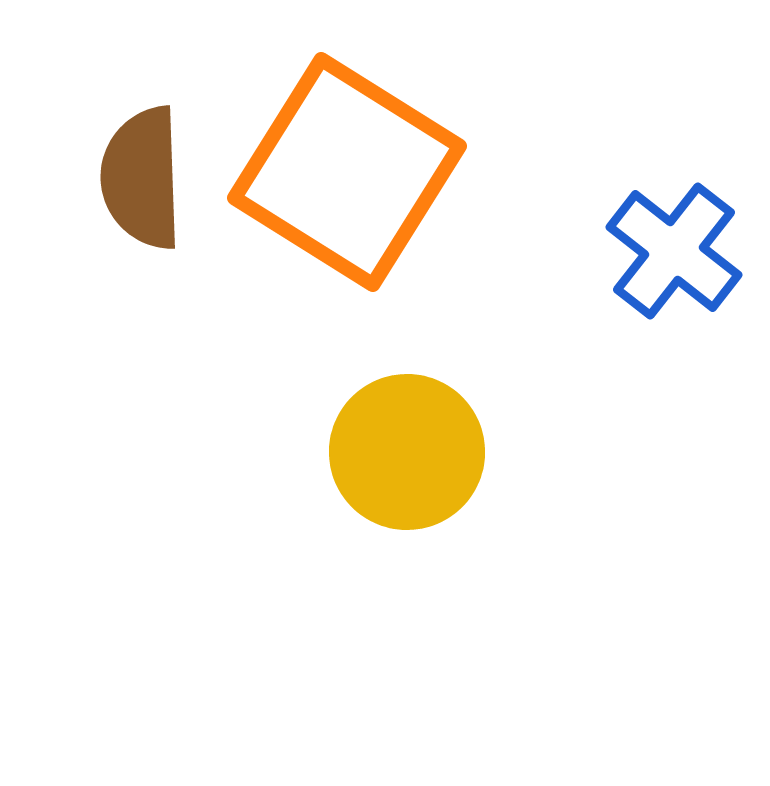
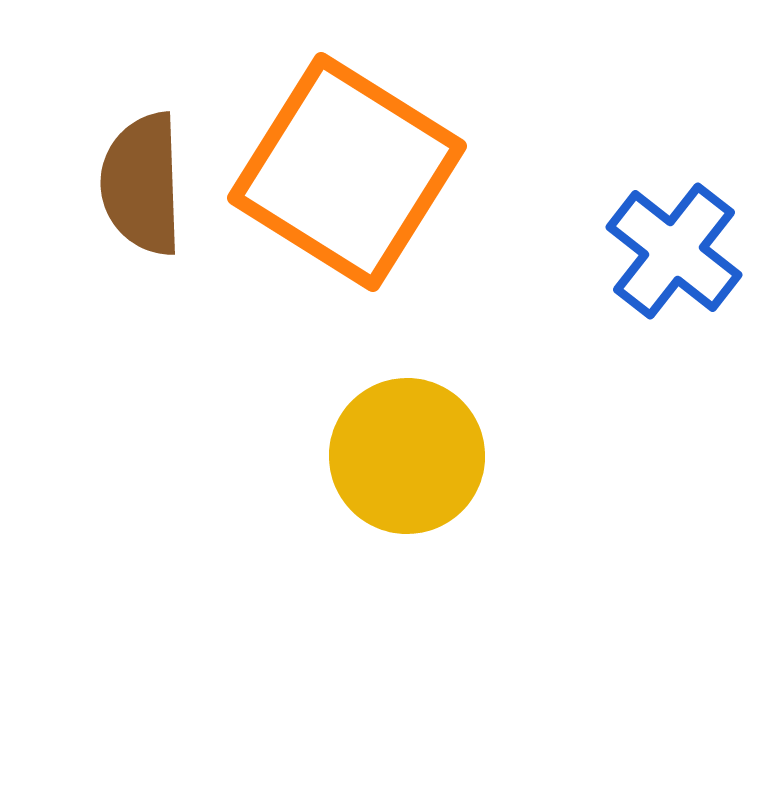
brown semicircle: moved 6 px down
yellow circle: moved 4 px down
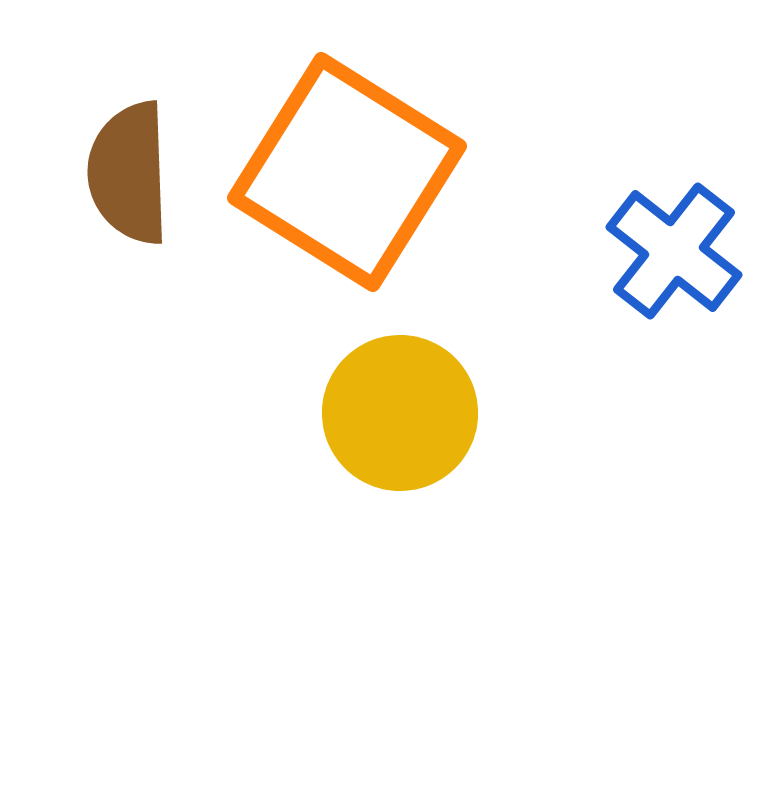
brown semicircle: moved 13 px left, 11 px up
yellow circle: moved 7 px left, 43 px up
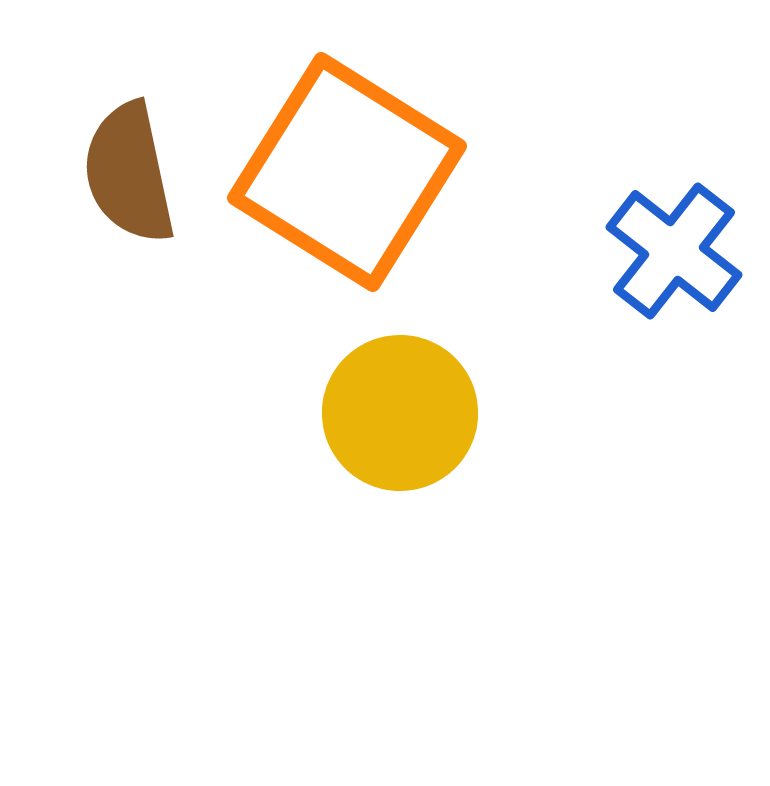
brown semicircle: rotated 10 degrees counterclockwise
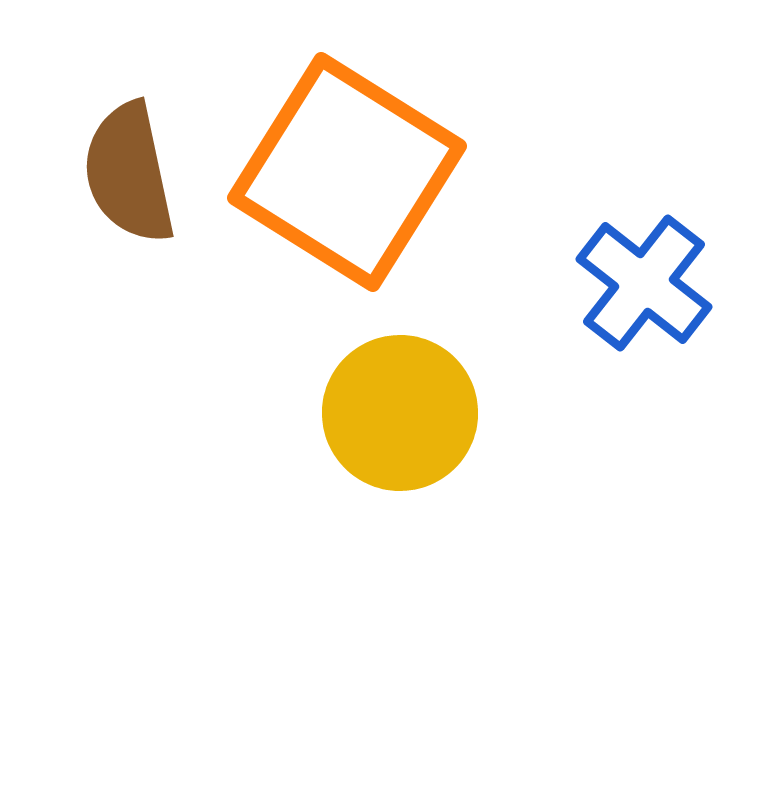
blue cross: moved 30 px left, 32 px down
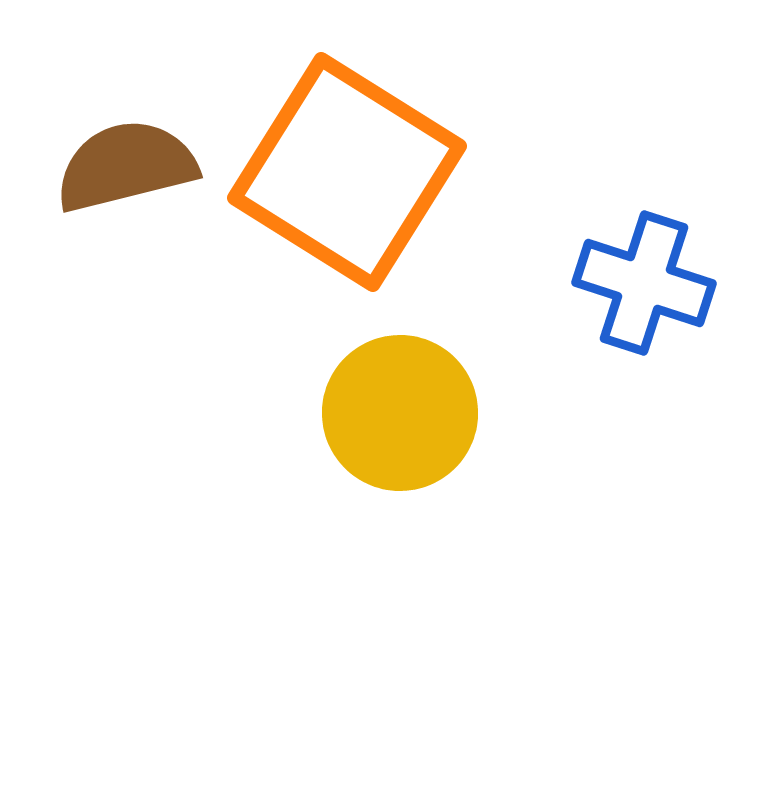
brown semicircle: moved 3 px left, 7 px up; rotated 88 degrees clockwise
blue cross: rotated 20 degrees counterclockwise
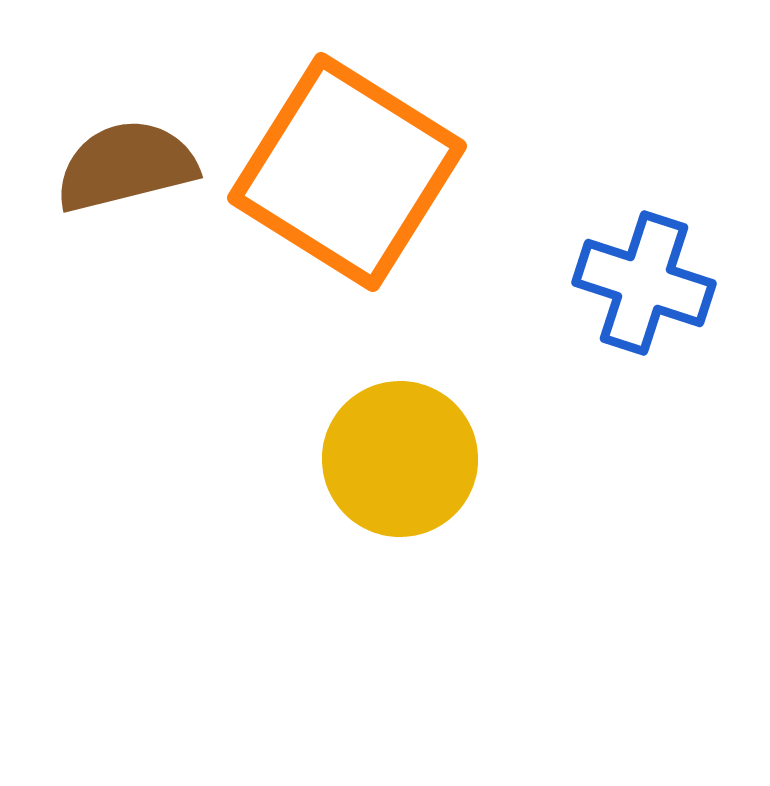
yellow circle: moved 46 px down
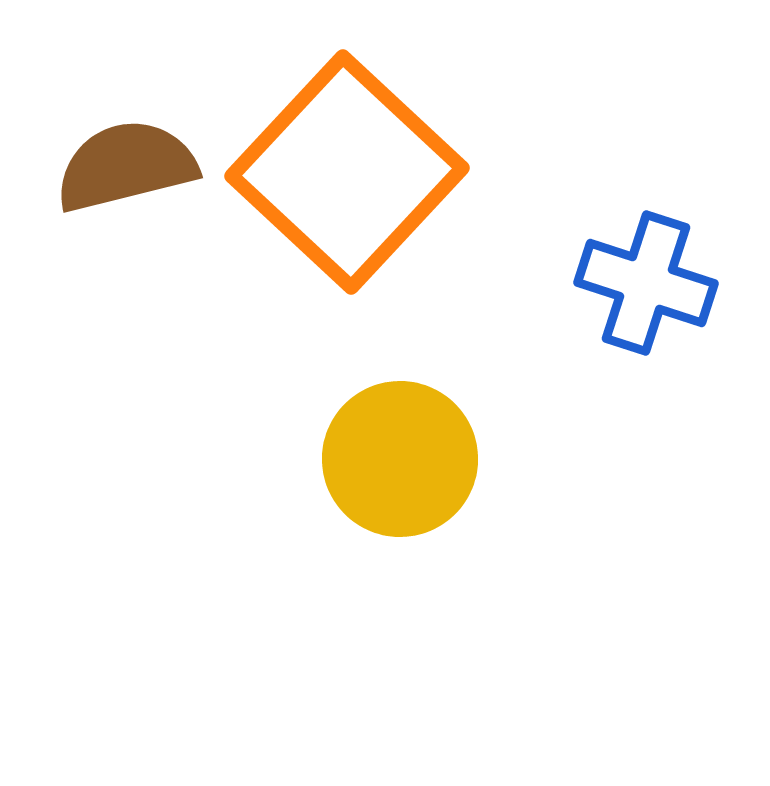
orange square: rotated 11 degrees clockwise
blue cross: moved 2 px right
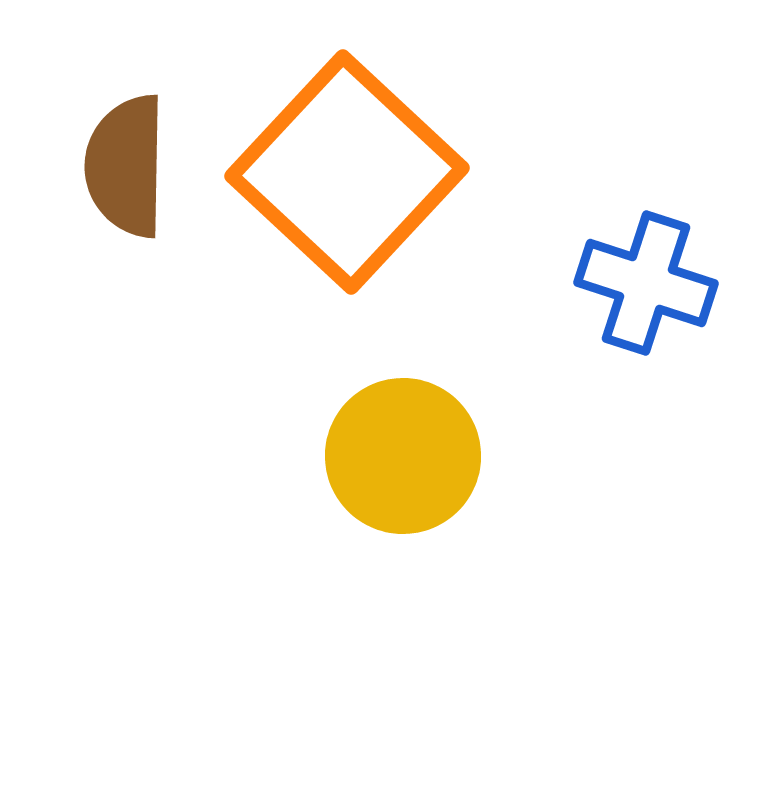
brown semicircle: rotated 75 degrees counterclockwise
yellow circle: moved 3 px right, 3 px up
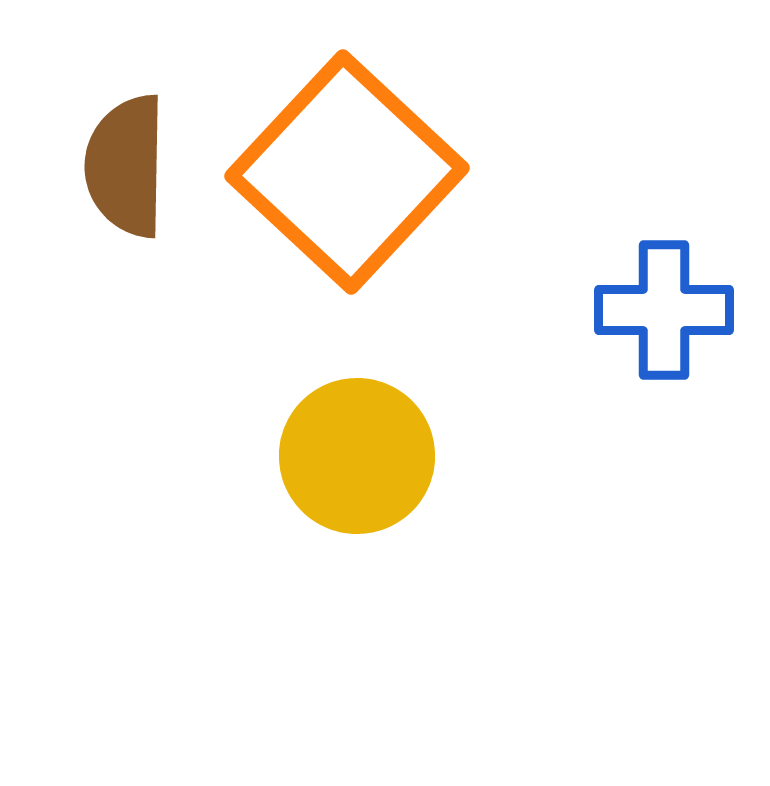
blue cross: moved 18 px right, 27 px down; rotated 18 degrees counterclockwise
yellow circle: moved 46 px left
